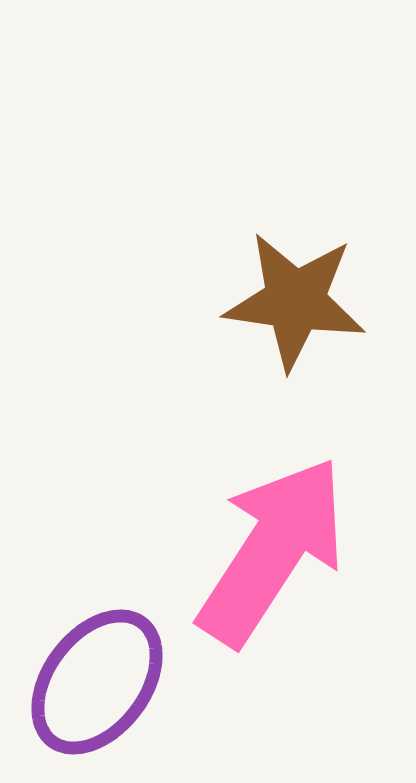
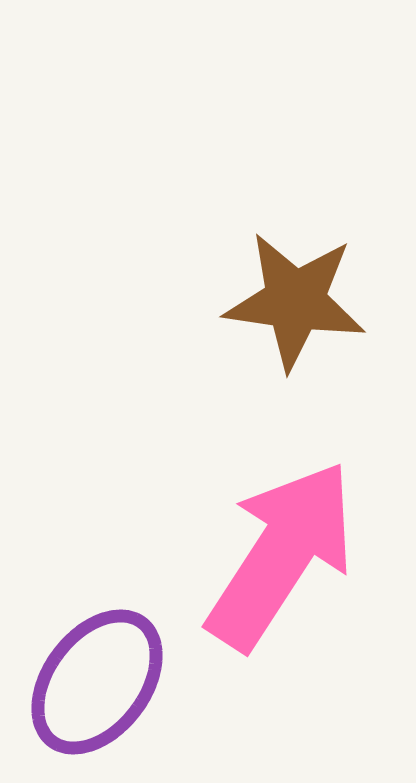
pink arrow: moved 9 px right, 4 px down
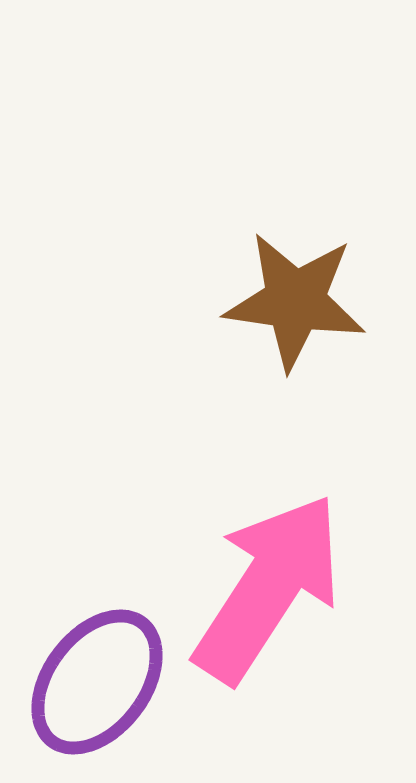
pink arrow: moved 13 px left, 33 px down
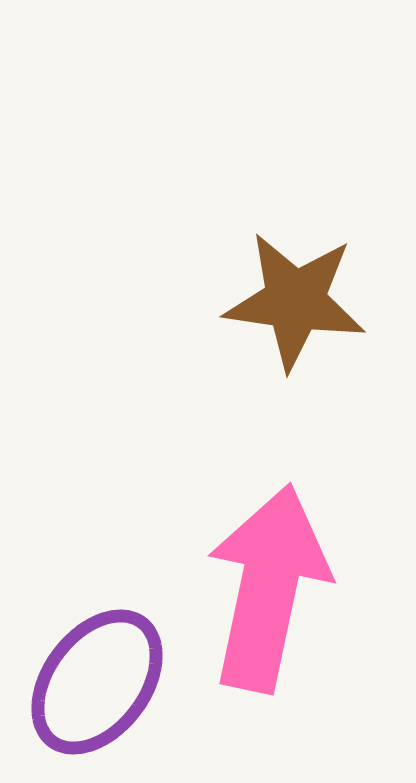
pink arrow: rotated 21 degrees counterclockwise
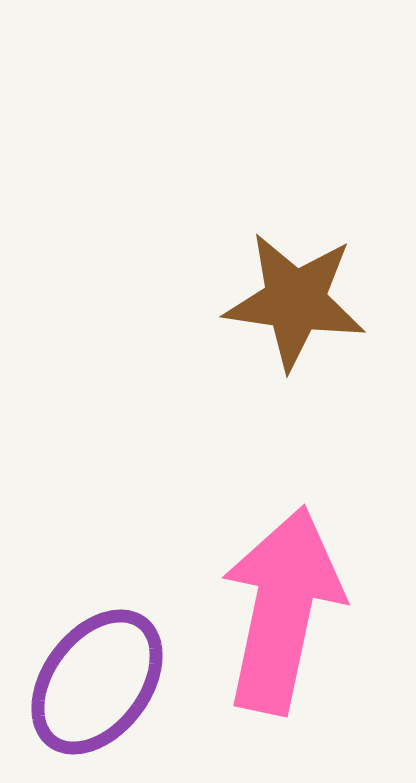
pink arrow: moved 14 px right, 22 px down
